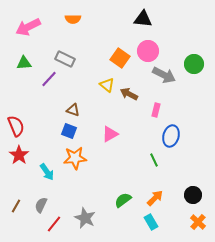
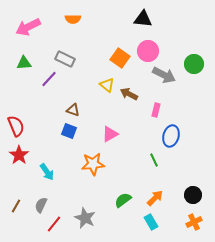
orange star: moved 18 px right, 6 px down
orange cross: moved 4 px left; rotated 21 degrees clockwise
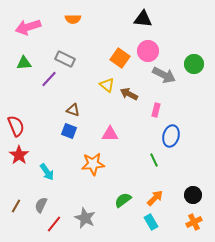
pink arrow: rotated 10 degrees clockwise
pink triangle: rotated 30 degrees clockwise
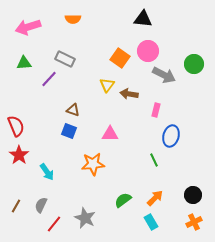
yellow triangle: rotated 28 degrees clockwise
brown arrow: rotated 18 degrees counterclockwise
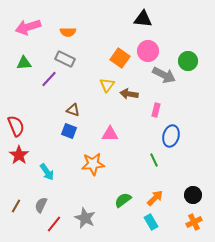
orange semicircle: moved 5 px left, 13 px down
green circle: moved 6 px left, 3 px up
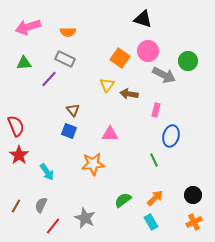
black triangle: rotated 12 degrees clockwise
brown triangle: rotated 32 degrees clockwise
red line: moved 1 px left, 2 px down
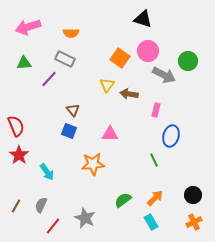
orange semicircle: moved 3 px right, 1 px down
